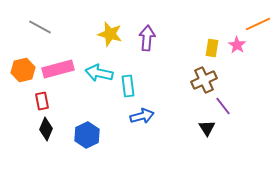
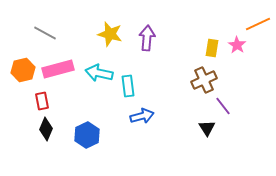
gray line: moved 5 px right, 6 px down
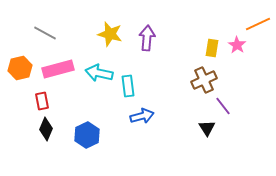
orange hexagon: moved 3 px left, 2 px up
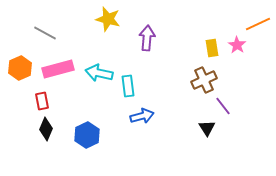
yellow star: moved 2 px left, 15 px up
yellow rectangle: rotated 18 degrees counterclockwise
orange hexagon: rotated 10 degrees counterclockwise
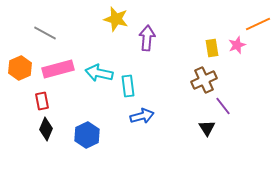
yellow star: moved 8 px right
pink star: rotated 18 degrees clockwise
